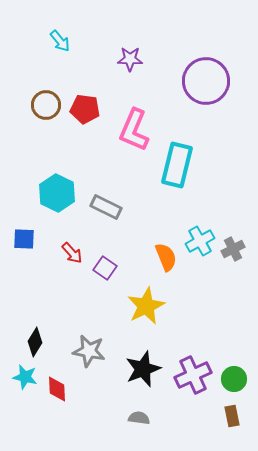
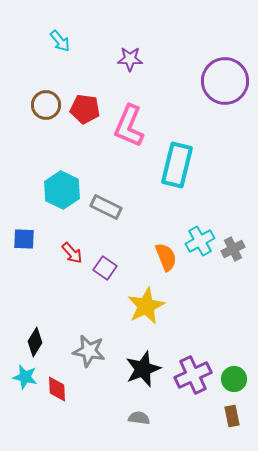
purple circle: moved 19 px right
pink L-shape: moved 5 px left, 4 px up
cyan hexagon: moved 5 px right, 3 px up
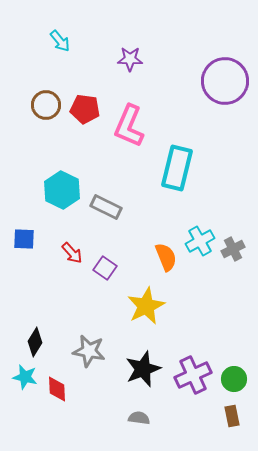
cyan rectangle: moved 3 px down
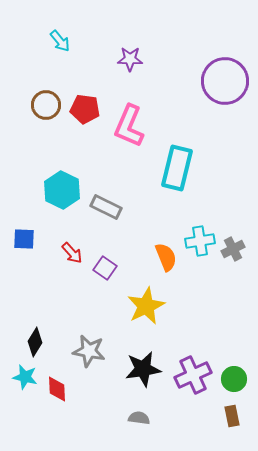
cyan cross: rotated 20 degrees clockwise
black star: rotated 12 degrees clockwise
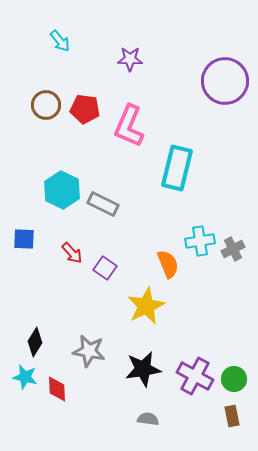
gray rectangle: moved 3 px left, 3 px up
orange semicircle: moved 2 px right, 7 px down
purple cross: moved 2 px right, 1 px down; rotated 36 degrees counterclockwise
gray semicircle: moved 9 px right, 1 px down
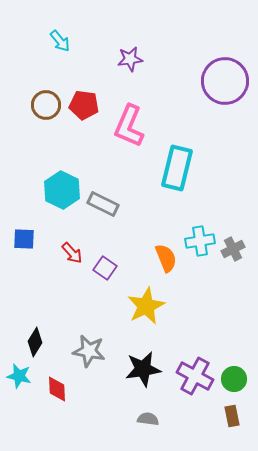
purple star: rotated 10 degrees counterclockwise
red pentagon: moved 1 px left, 4 px up
orange semicircle: moved 2 px left, 6 px up
cyan star: moved 6 px left, 1 px up
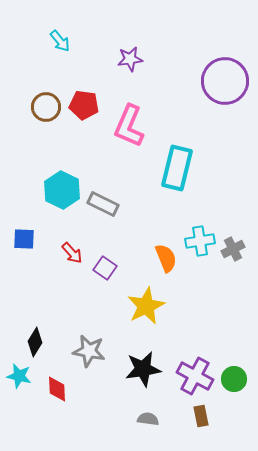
brown circle: moved 2 px down
brown rectangle: moved 31 px left
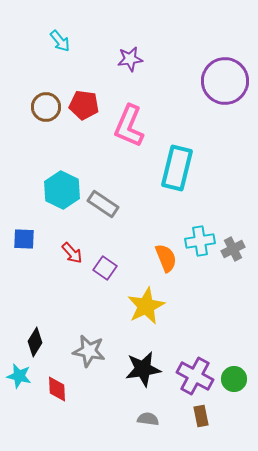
gray rectangle: rotated 8 degrees clockwise
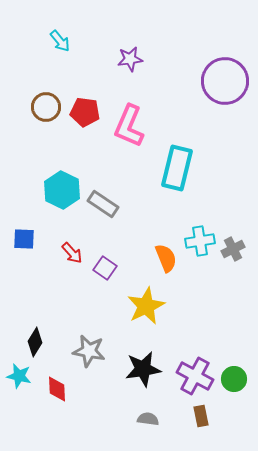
red pentagon: moved 1 px right, 7 px down
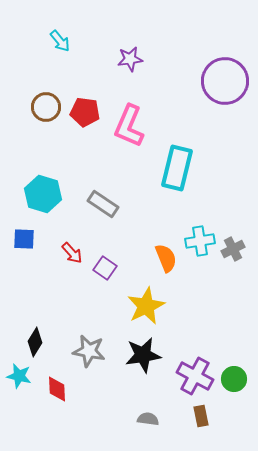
cyan hexagon: moved 19 px left, 4 px down; rotated 9 degrees counterclockwise
black star: moved 14 px up
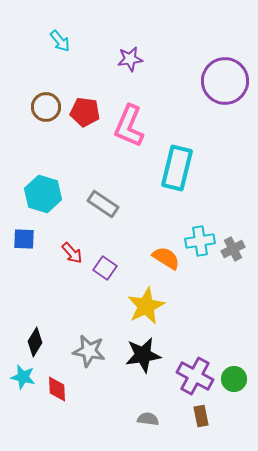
orange semicircle: rotated 36 degrees counterclockwise
cyan star: moved 4 px right, 1 px down
